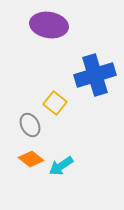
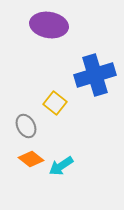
gray ellipse: moved 4 px left, 1 px down
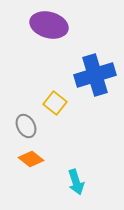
purple ellipse: rotated 6 degrees clockwise
cyan arrow: moved 15 px right, 16 px down; rotated 75 degrees counterclockwise
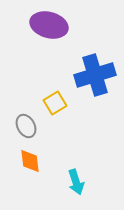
yellow square: rotated 20 degrees clockwise
orange diamond: moved 1 px left, 2 px down; rotated 45 degrees clockwise
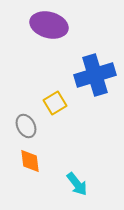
cyan arrow: moved 1 px right, 2 px down; rotated 20 degrees counterclockwise
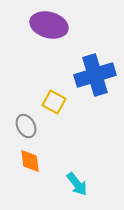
yellow square: moved 1 px left, 1 px up; rotated 30 degrees counterclockwise
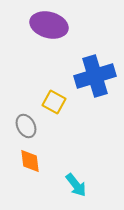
blue cross: moved 1 px down
cyan arrow: moved 1 px left, 1 px down
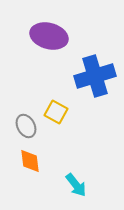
purple ellipse: moved 11 px down
yellow square: moved 2 px right, 10 px down
